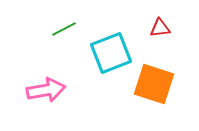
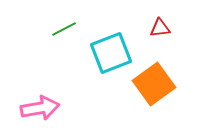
orange square: rotated 36 degrees clockwise
pink arrow: moved 6 px left, 18 px down
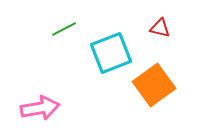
red triangle: rotated 20 degrees clockwise
orange square: moved 1 px down
